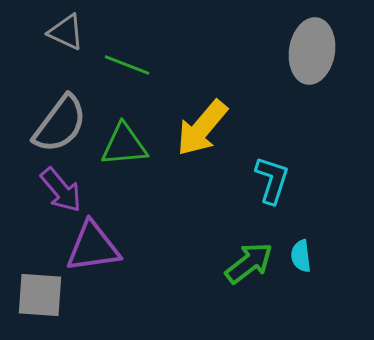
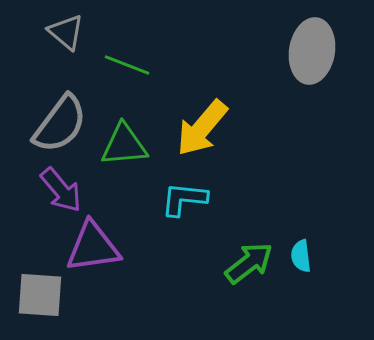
gray triangle: rotated 15 degrees clockwise
cyan L-shape: moved 88 px left, 19 px down; rotated 102 degrees counterclockwise
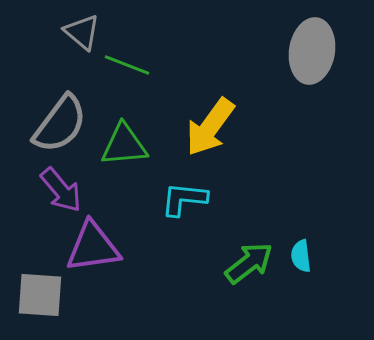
gray triangle: moved 16 px right
yellow arrow: moved 8 px right, 1 px up; rotated 4 degrees counterclockwise
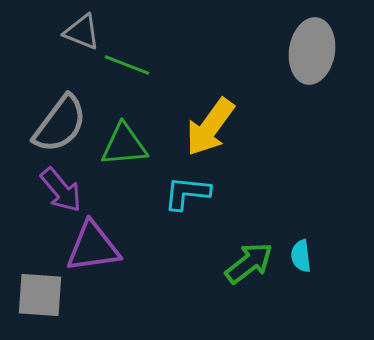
gray triangle: rotated 18 degrees counterclockwise
cyan L-shape: moved 3 px right, 6 px up
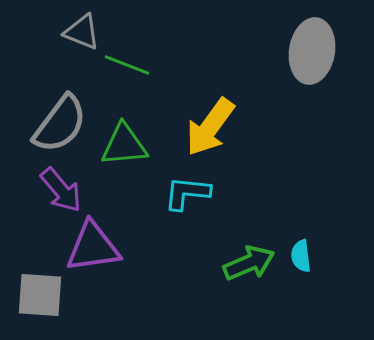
green arrow: rotated 15 degrees clockwise
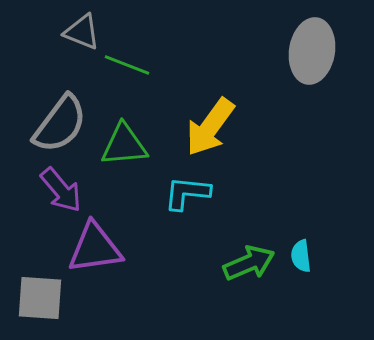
purple triangle: moved 2 px right, 1 px down
gray square: moved 3 px down
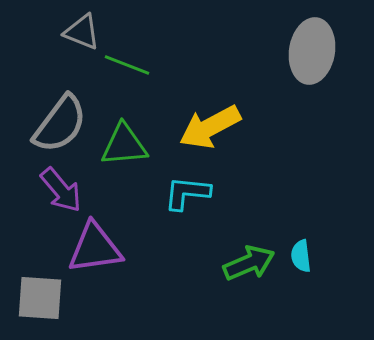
yellow arrow: rotated 26 degrees clockwise
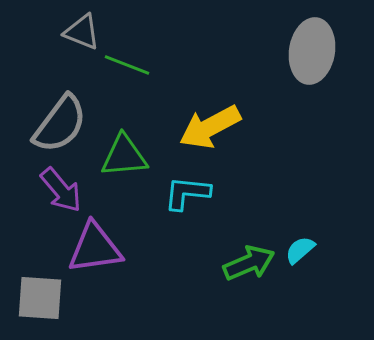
green triangle: moved 11 px down
cyan semicircle: moved 1 px left, 6 px up; rotated 56 degrees clockwise
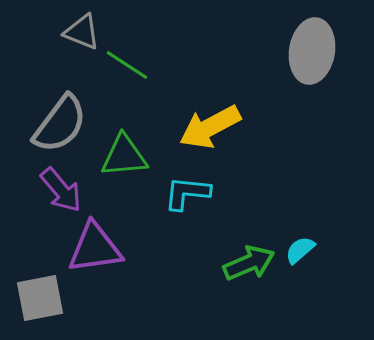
green line: rotated 12 degrees clockwise
gray square: rotated 15 degrees counterclockwise
